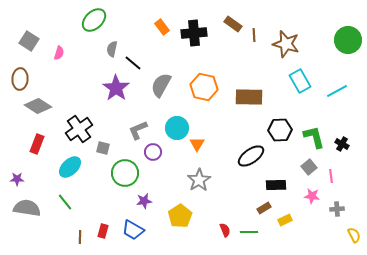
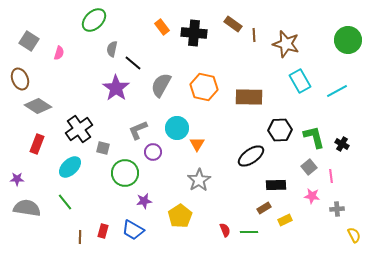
black cross at (194, 33): rotated 10 degrees clockwise
brown ellipse at (20, 79): rotated 25 degrees counterclockwise
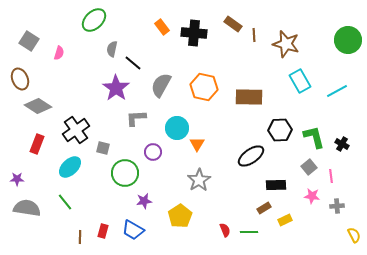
black cross at (79, 129): moved 3 px left, 1 px down
gray L-shape at (138, 130): moved 2 px left, 12 px up; rotated 20 degrees clockwise
gray cross at (337, 209): moved 3 px up
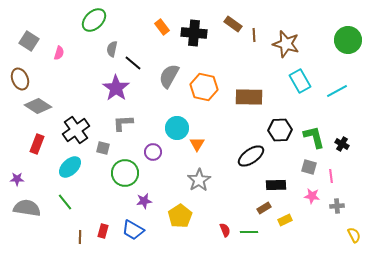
gray semicircle at (161, 85): moved 8 px right, 9 px up
gray L-shape at (136, 118): moved 13 px left, 5 px down
gray square at (309, 167): rotated 35 degrees counterclockwise
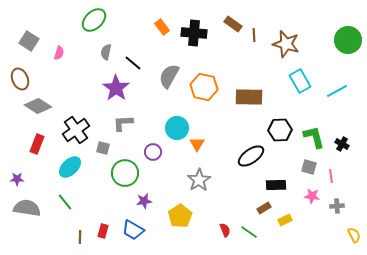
gray semicircle at (112, 49): moved 6 px left, 3 px down
green line at (249, 232): rotated 36 degrees clockwise
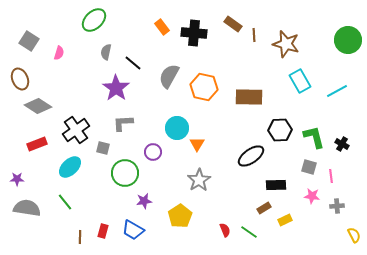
red rectangle at (37, 144): rotated 48 degrees clockwise
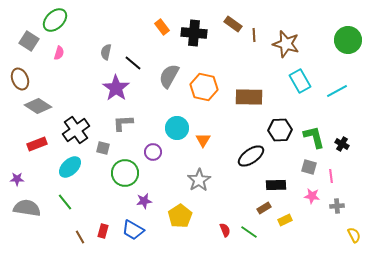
green ellipse at (94, 20): moved 39 px left
orange triangle at (197, 144): moved 6 px right, 4 px up
brown line at (80, 237): rotated 32 degrees counterclockwise
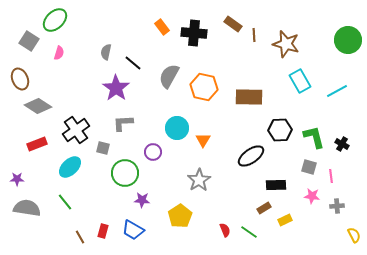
purple star at (144, 201): moved 2 px left, 1 px up; rotated 14 degrees clockwise
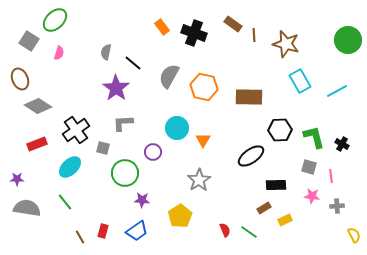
black cross at (194, 33): rotated 15 degrees clockwise
blue trapezoid at (133, 230): moved 4 px right, 1 px down; rotated 65 degrees counterclockwise
